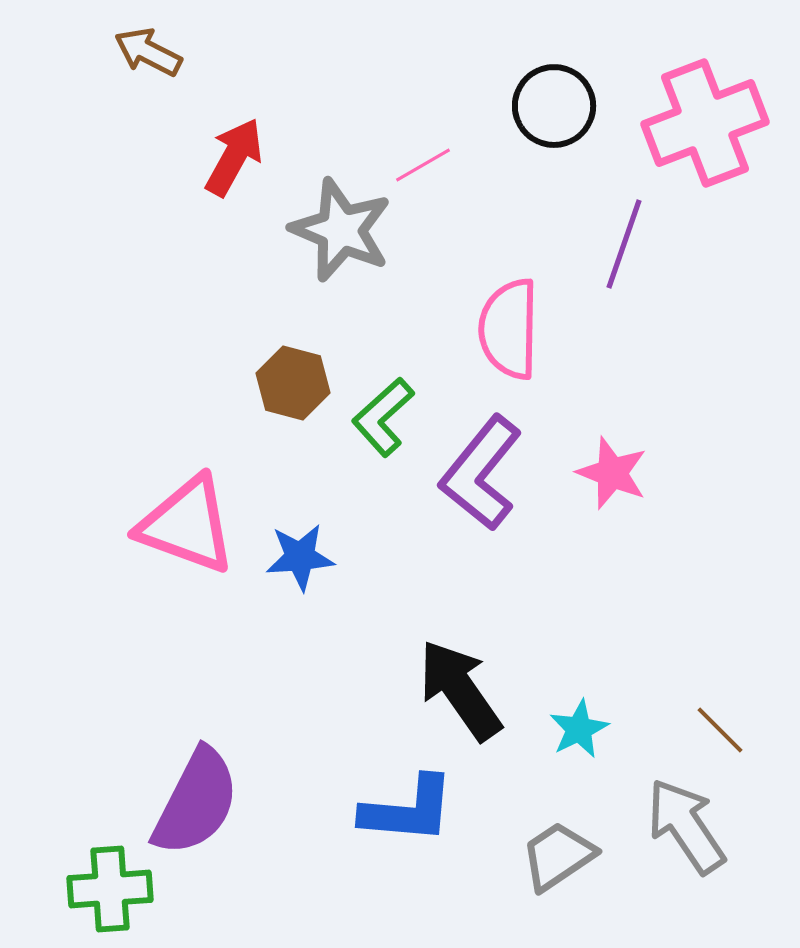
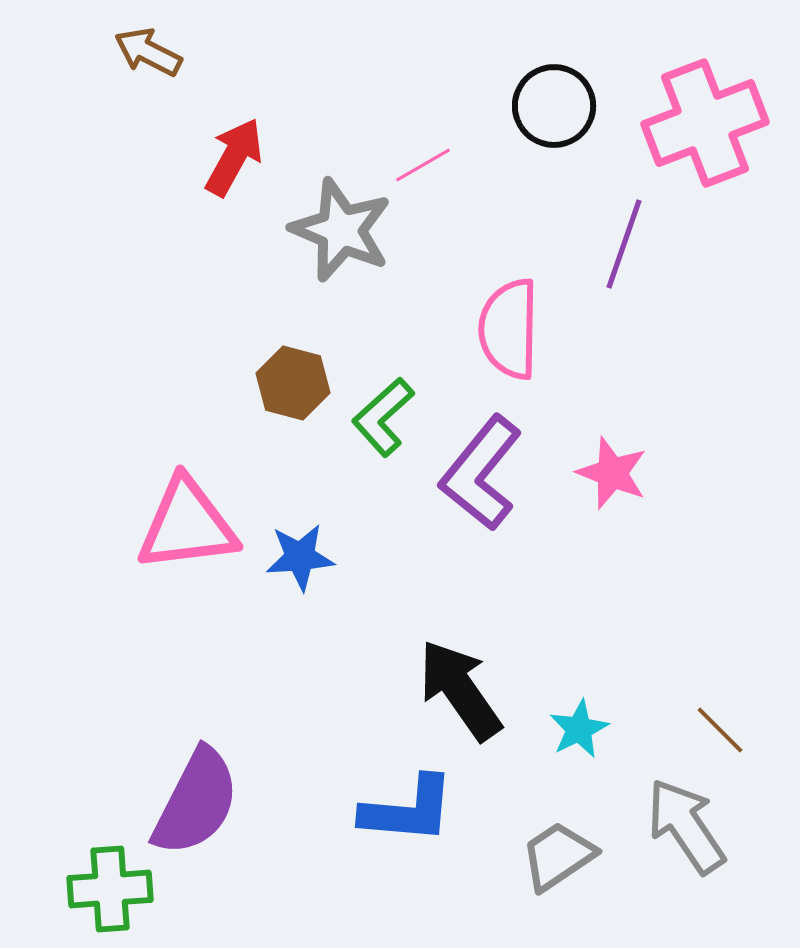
pink triangle: rotated 27 degrees counterclockwise
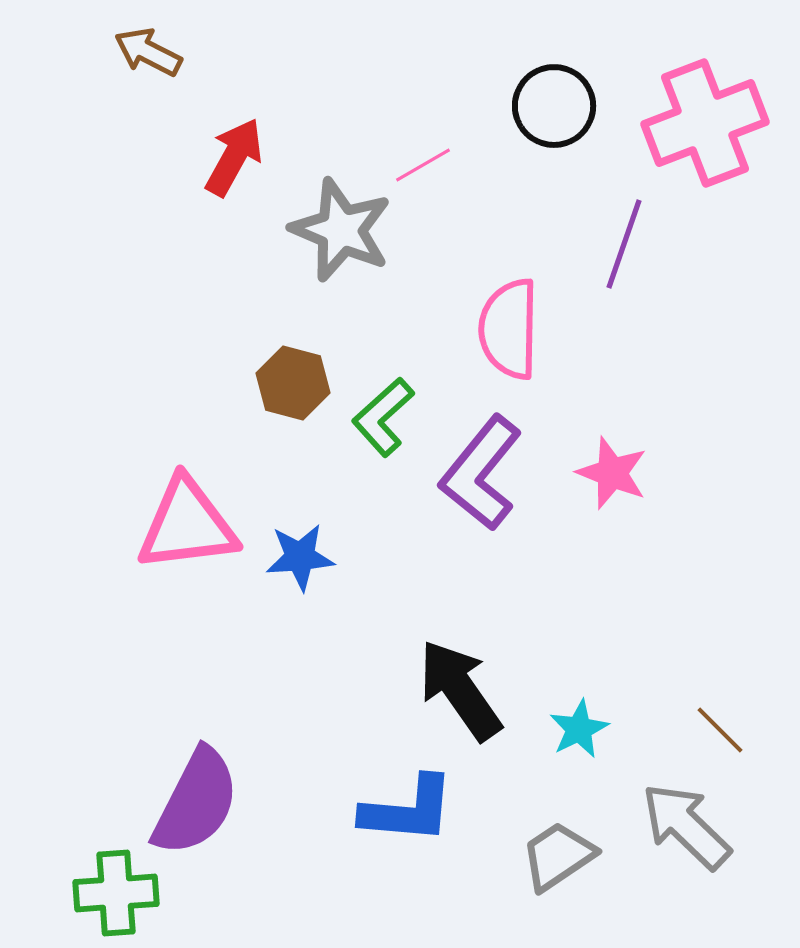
gray arrow: rotated 12 degrees counterclockwise
green cross: moved 6 px right, 4 px down
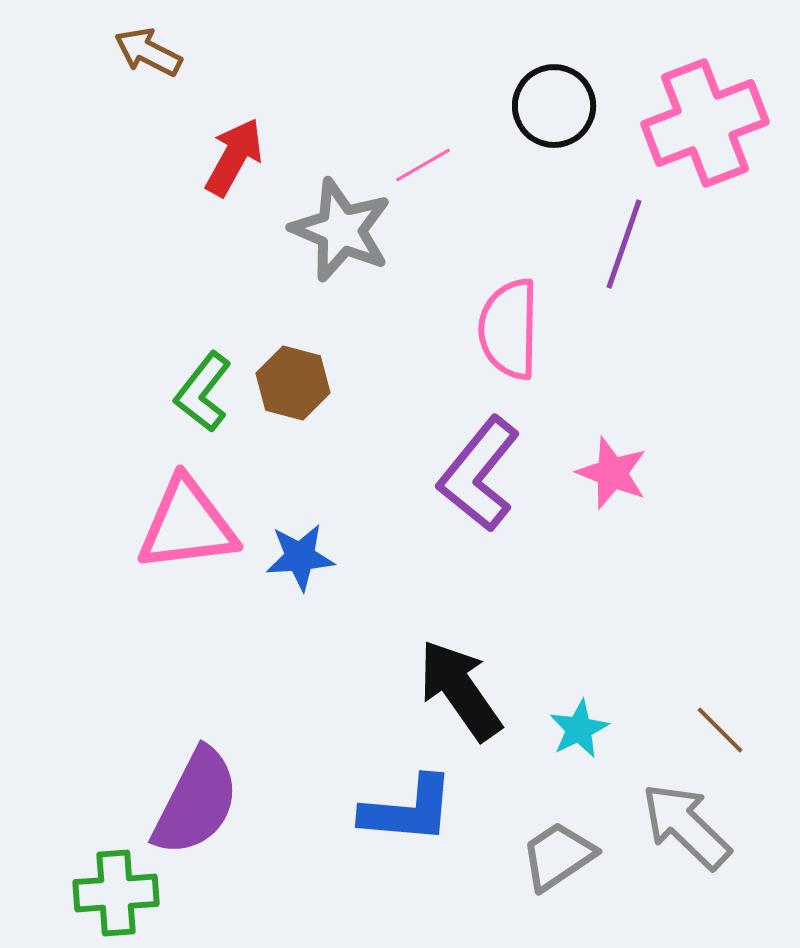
green L-shape: moved 180 px left, 25 px up; rotated 10 degrees counterclockwise
purple L-shape: moved 2 px left, 1 px down
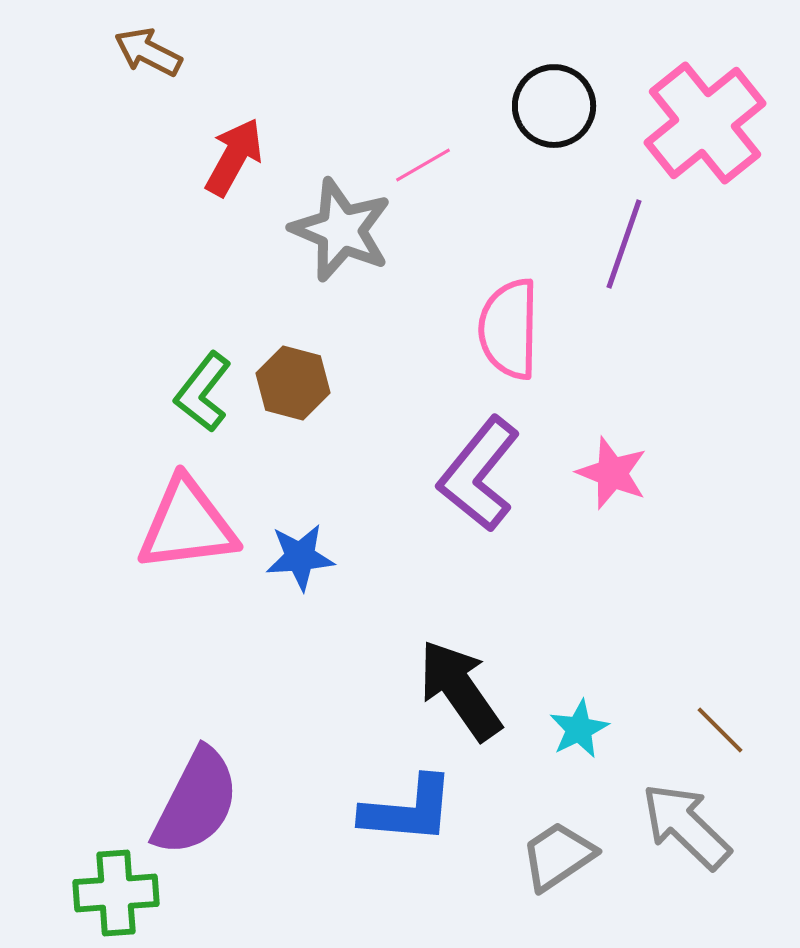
pink cross: rotated 18 degrees counterclockwise
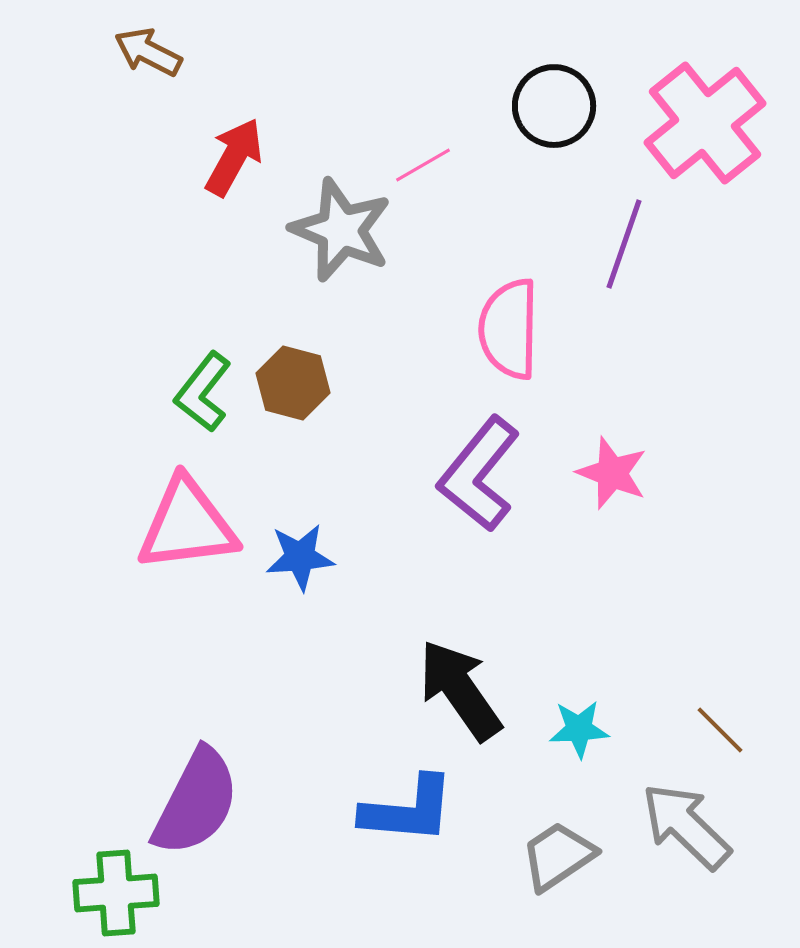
cyan star: rotated 24 degrees clockwise
